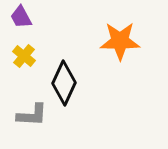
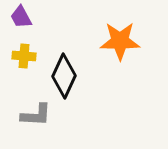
yellow cross: rotated 35 degrees counterclockwise
black diamond: moved 7 px up
gray L-shape: moved 4 px right
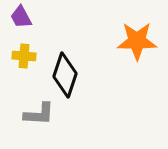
orange star: moved 17 px right
black diamond: moved 1 px right, 1 px up; rotated 6 degrees counterclockwise
gray L-shape: moved 3 px right, 1 px up
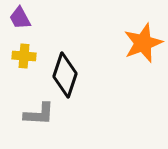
purple trapezoid: moved 1 px left, 1 px down
orange star: moved 6 px right, 2 px down; rotated 21 degrees counterclockwise
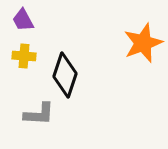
purple trapezoid: moved 3 px right, 2 px down
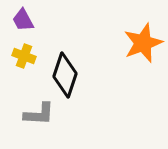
yellow cross: rotated 15 degrees clockwise
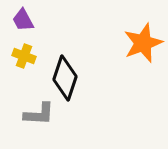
black diamond: moved 3 px down
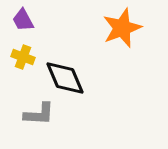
orange star: moved 21 px left, 15 px up
yellow cross: moved 1 px left, 1 px down
black diamond: rotated 42 degrees counterclockwise
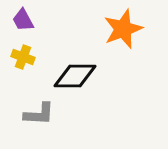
orange star: moved 1 px right, 1 px down
black diamond: moved 10 px right, 2 px up; rotated 66 degrees counterclockwise
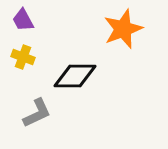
gray L-shape: moved 2 px left, 1 px up; rotated 28 degrees counterclockwise
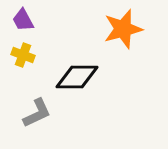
orange star: rotated 6 degrees clockwise
yellow cross: moved 2 px up
black diamond: moved 2 px right, 1 px down
